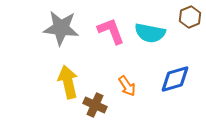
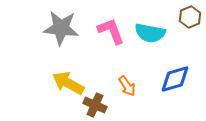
yellow arrow: moved 1 px down; rotated 48 degrees counterclockwise
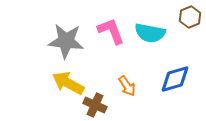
gray star: moved 5 px right, 13 px down
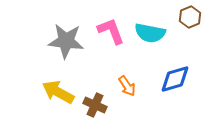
yellow arrow: moved 10 px left, 9 px down
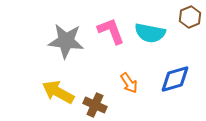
orange arrow: moved 2 px right, 3 px up
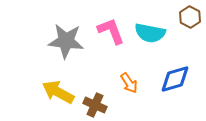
brown hexagon: rotated 10 degrees counterclockwise
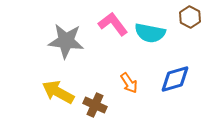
pink L-shape: moved 2 px right, 7 px up; rotated 16 degrees counterclockwise
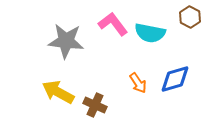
orange arrow: moved 9 px right
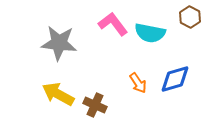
gray star: moved 7 px left, 2 px down
yellow arrow: moved 2 px down
